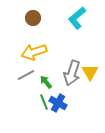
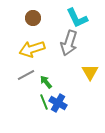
cyan L-shape: rotated 75 degrees counterclockwise
yellow arrow: moved 2 px left, 3 px up
gray arrow: moved 3 px left, 30 px up
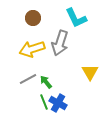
cyan L-shape: moved 1 px left
gray arrow: moved 9 px left
gray line: moved 2 px right, 4 px down
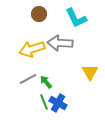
brown circle: moved 6 px right, 4 px up
gray arrow: rotated 75 degrees clockwise
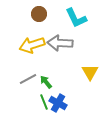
yellow arrow: moved 4 px up
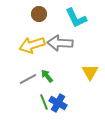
green arrow: moved 1 px right, 6 px up
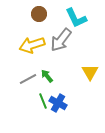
gray arrow: moved 1 px right, 3 px up; rotated 55 degrees counterclockwise
green line: moved 1 px left, 1 px up
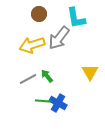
cyan L-shape: rotated 15 degrees clockwise
gray arrow: moved 2 px left, 2 px up
green line: rotated 63 degrees counterclockwise
